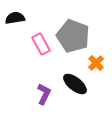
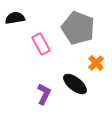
gray pentagon: moved 5 px right, 8 px up
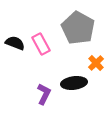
black semicircle: moved 25 px down; rotated 30 degrees clockwise
gray pentagon: rotated 8 degrees clockwise
black ellipse: moved 1 px left, 1 px up; rotated 45 degrees counterclockwise
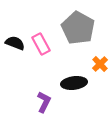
orange cross: moved 4 px right, 1 px down
purple L-shape: moved 8 px down
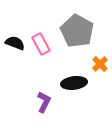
gray pentagon: moved 1 px left, 3 px down
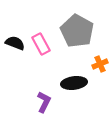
orange cross: rotated 21 degrees clockwise
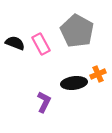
orange cross: moved 2 px left, 10 px down
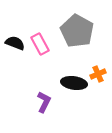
pink rectangle: moved 1 px left
black ellipse: rotated 15 degrees clockwise
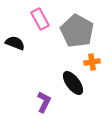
pink rectangle: moved 25 px up
orange cross: moved 6 px left, 12 px up; rotated 14 degrees clockwise
black ellipse: moved 1 px left; rotated 45 degrees clockwise
